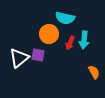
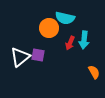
orange circle: moved 6 px up
white triangle: moved 1 px right, 1 px up
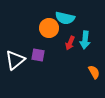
cyan arrow: moved 1 px right
white triangle: moved 5 px left, 3 px down
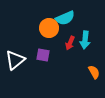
cyan semicircle: rotated 36 degrees counterclockwise
purple square: moved 5 px right
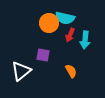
cyan semicircle: rotated 36 degrees clockwise
orange circle: moved 5 px up
red arrow: moved 8 px up
white triangle: moved 6 px right, 11 px down
orange semicircle: moved 23 px left, 1 px up
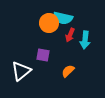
cyan semicircle: moved 2 px left
orange semicircle: moved 3 px left; rotated 104 degrees counterclockwise
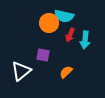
cyan semicircle: moved 1 px right, 2 px up
orange semicircle: moved 2 px left, 1 px down
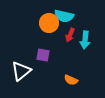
orange semicircle: moved 5 px right, 8 px down; rotated 112 degrees counterclockwise
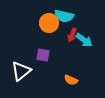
red arrow: moved 2 px right
cyan arrow: moved 1 px left; rotated 60 degrees counterclockwise
